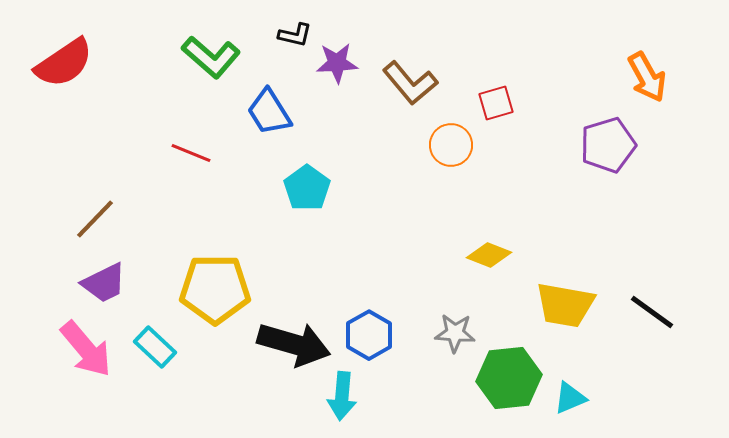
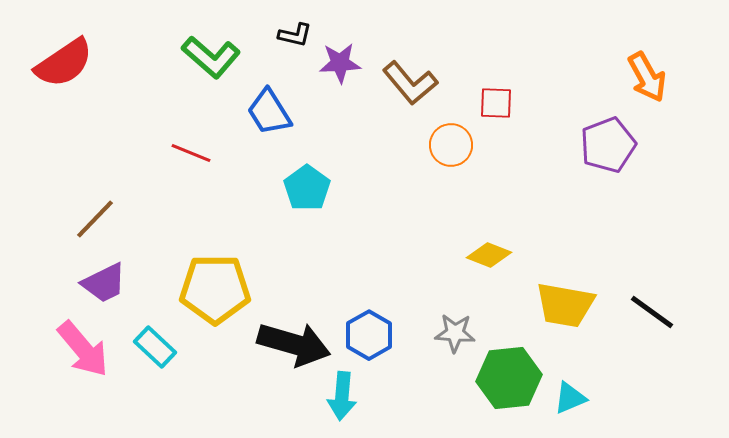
purple star: moved 3 px right
red square: rotated 18 degrees clockwise
purple pentagon: rotated 4 degrees counterclockwise
pink arrow: moved 3 px left
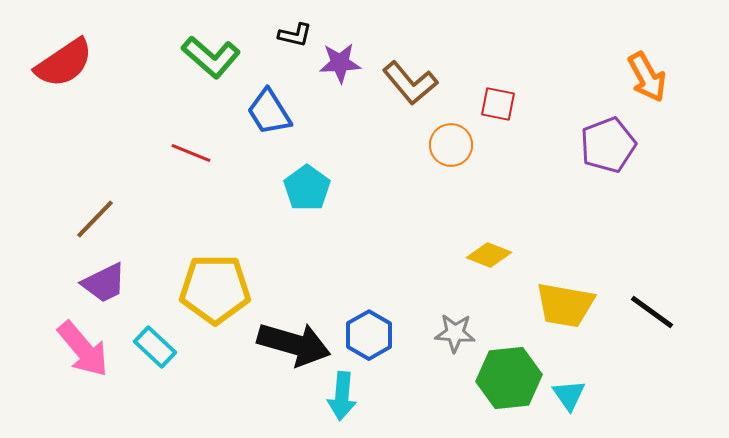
red square: moved 2 px right, 1 px down; rotated 9 degrees clockwise
cyan triangle: moved 1 px left, 3 px up; rotated 42 degrees counterclockwise
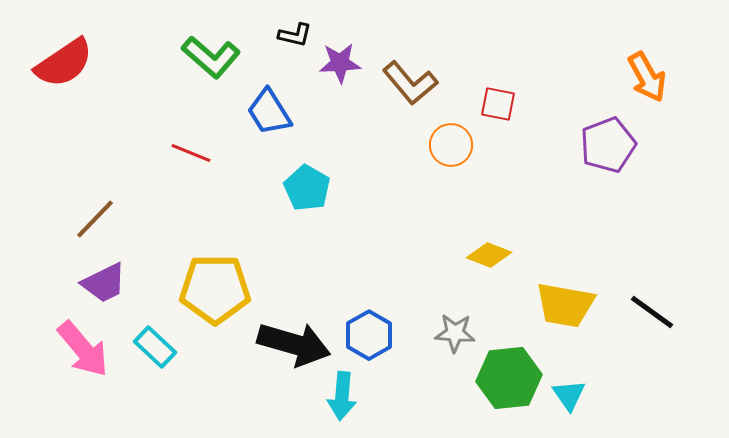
cyan pentagon: rotated 6 degrees counterclockwise
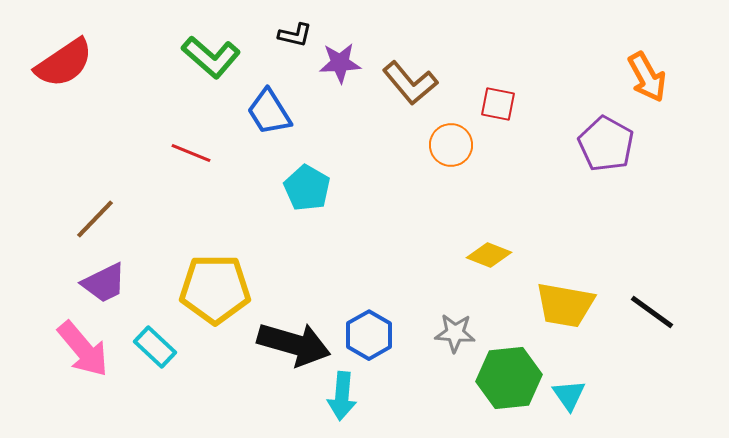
purple pentagon: moved 2 px left, 1 px up; rotated 22 degrees counterclockwise
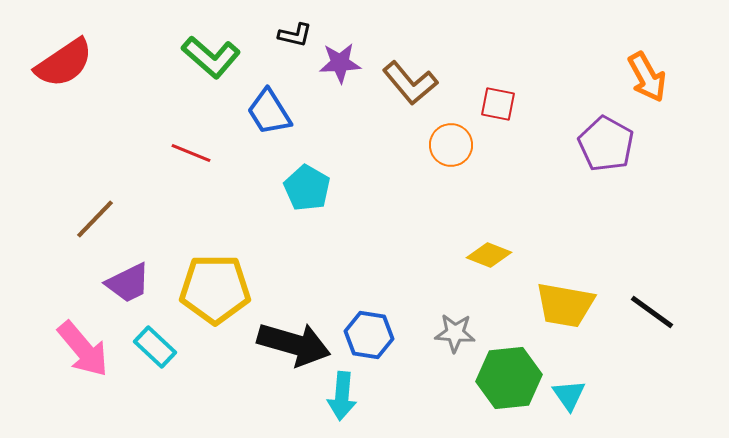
purple trapezoid: moved 24 px right
blue hexagon: rotated 21 degrees counterclockwise
